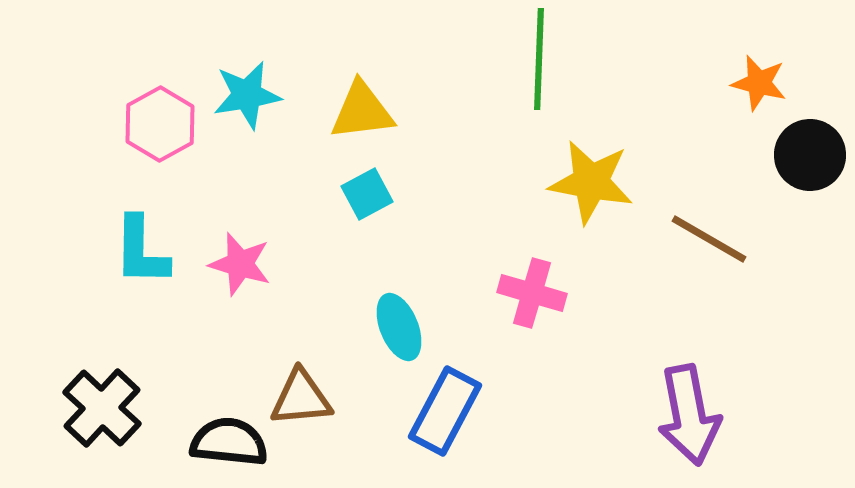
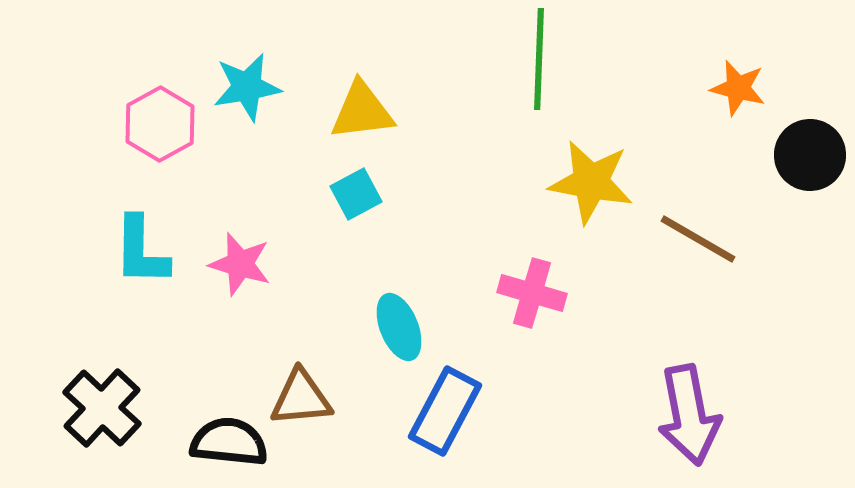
orange star: moved 21 px left, 5 px down
cyan star: moved 8 px up
cyan square: moved 11 px left
brown line: moved 11 px left
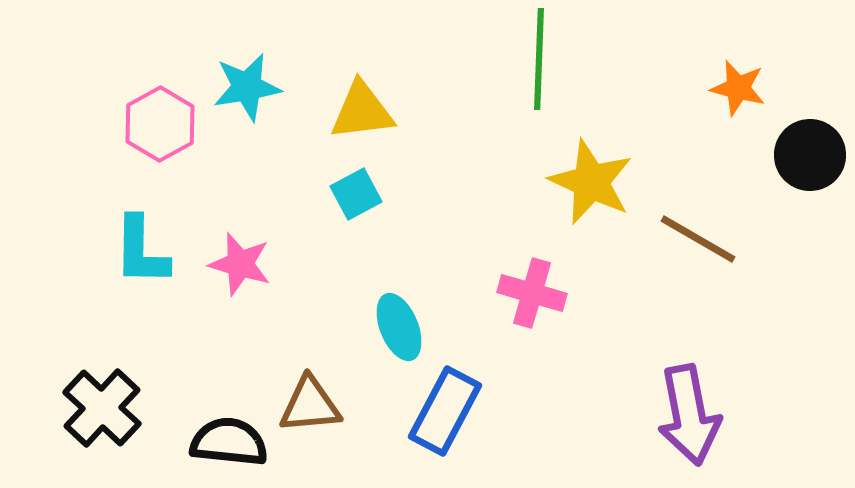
yellow star: rotated 14 degrees clockwise
brown triangle: moved 9 px right, 7 px down
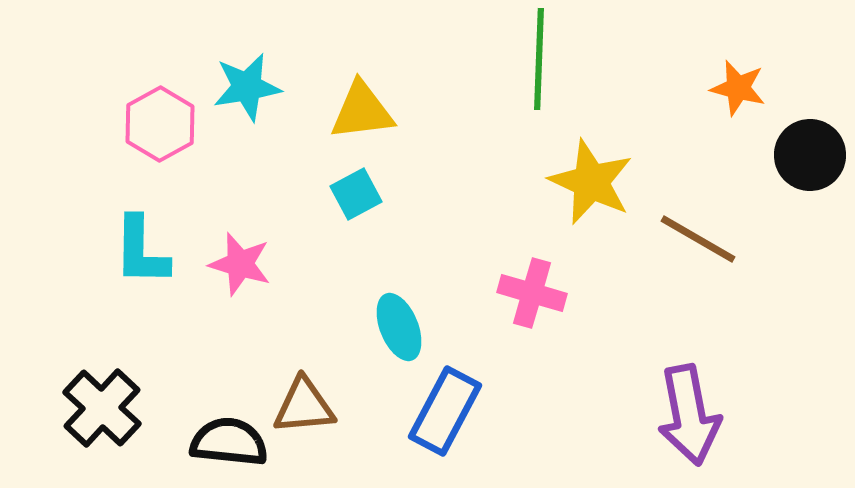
brown triangle: moved 6 px left, 1 px down
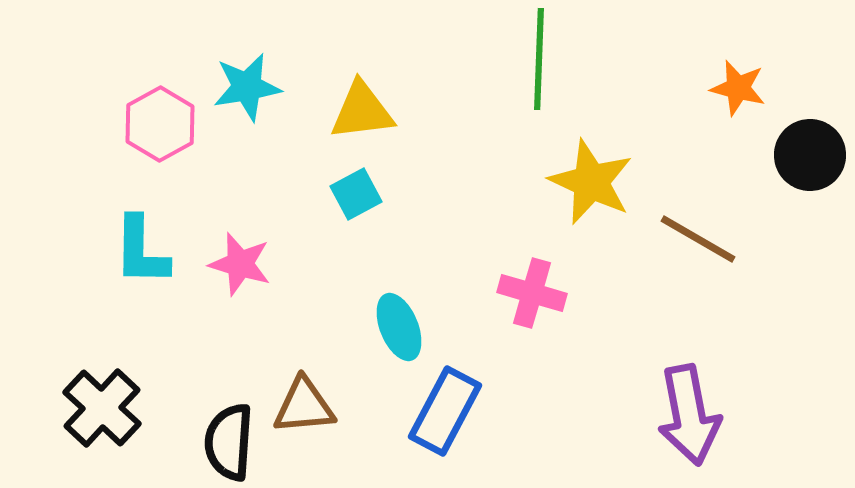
black semicircle: rotated 92 degrees counterclockwise
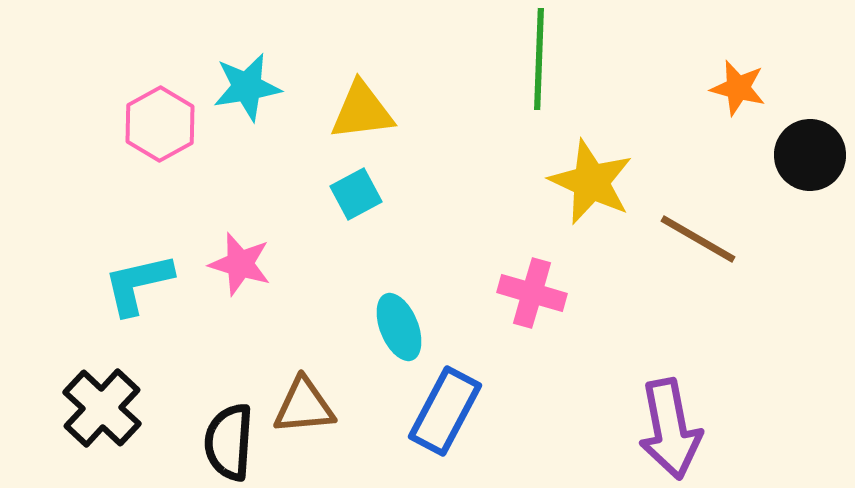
cyan L-shape: moved 3 px left, 33 px down; rotated 76 degrees clockwise
purple arrow: moved 19 px left, 14 px down
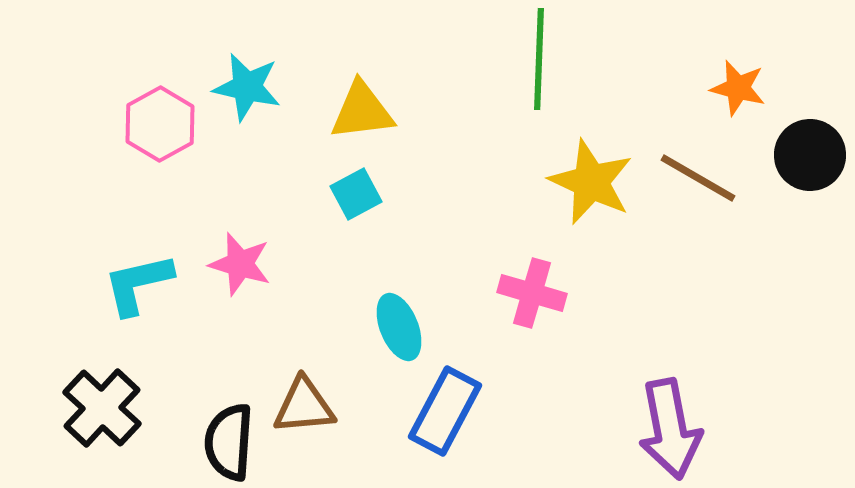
cyan star: rotated 22 degrees clockwise
brown line: moved 61 px up
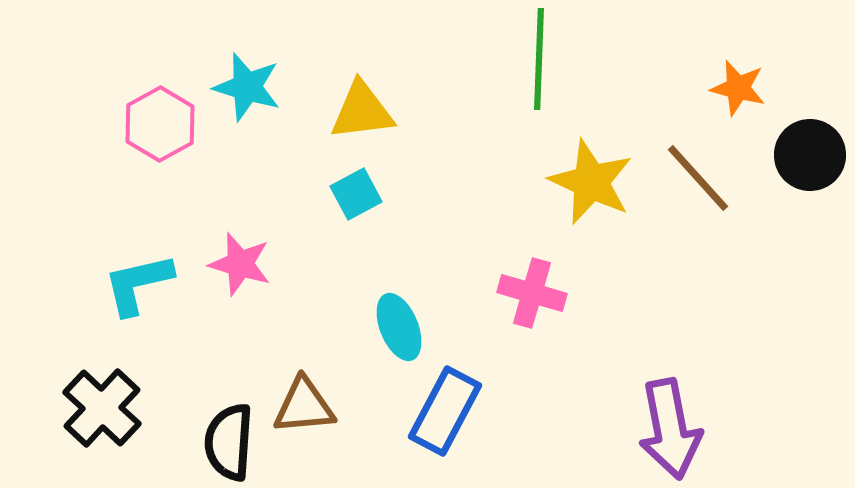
cyan star: rotated 4 degrees clockwise
brown line: rotated 18 degrees clockwise
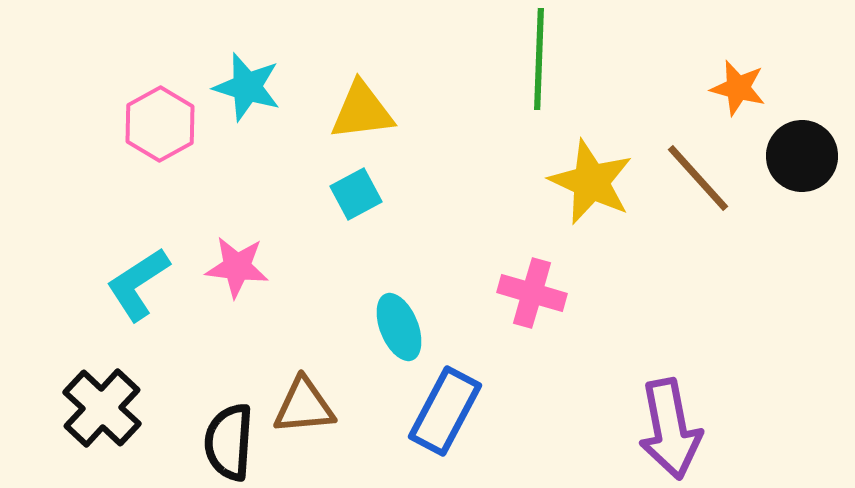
black circle: moved 8 px left, 1 px down
pink star: moved 3 px left, 3 px down; rotated 10 degrees counterclockwise
cyan L-shape: rotated 20 degrees counterclockwise
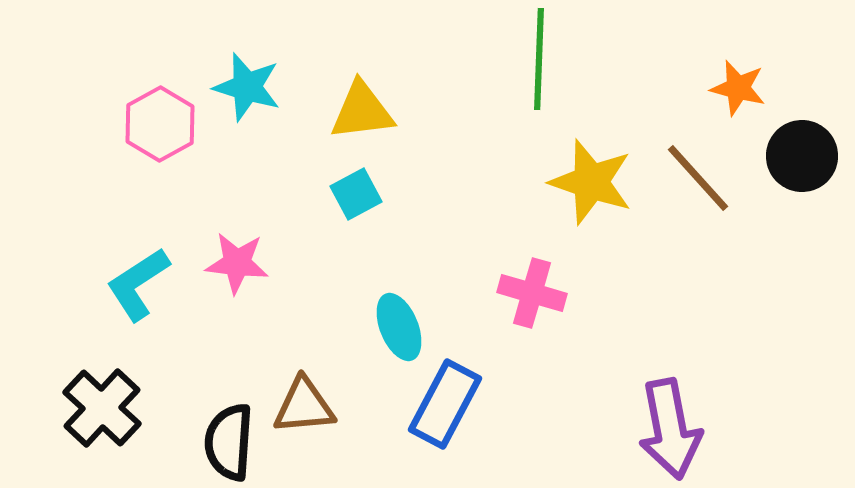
yellow star: rotated 6 degrees counterclockwise
pink star: moved 4 px up
blue rectangle: moved 7 px up
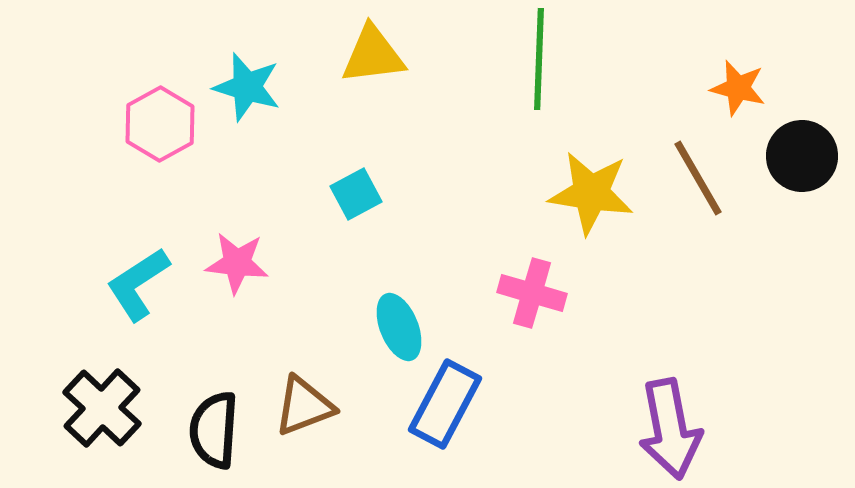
yellow triangle: moved 11 px right, 56 px up
brown line: rotated 12 degrees clockwise
yellow star: moved 11 px down; rotated 10 degrees counterclockwise
brown triangle: rotated 16 degrees counterclockwise
black semicircle: moved 15 px left, 12 px up
